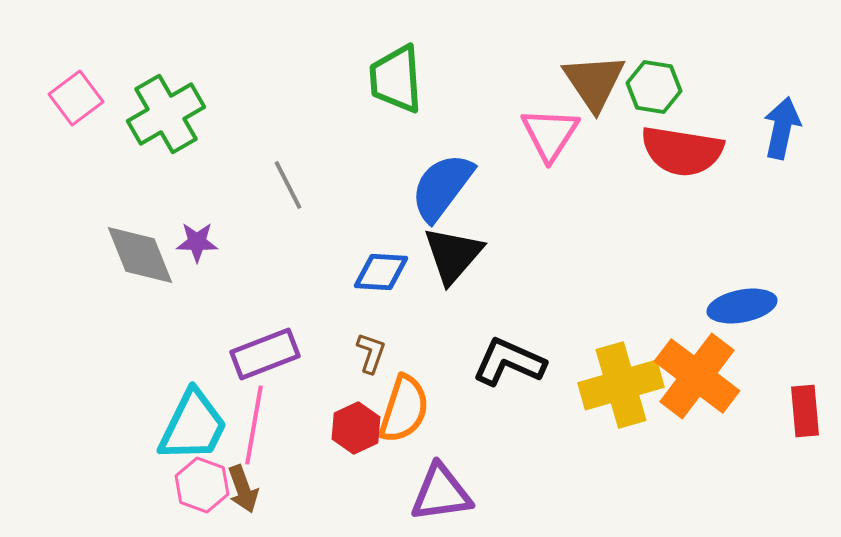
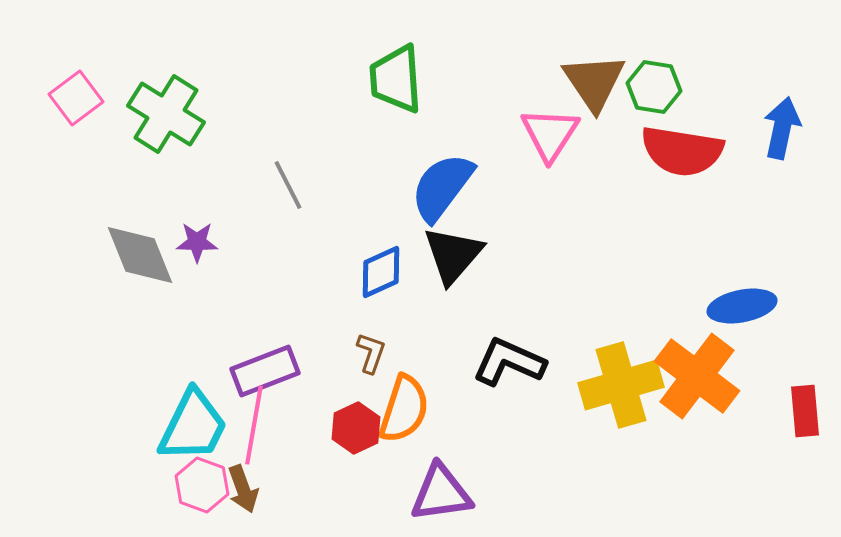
green cross: rotated 28 degrees counterclockwise
blue diamond: rotated 28 degrees counterclockwise
purple rectangle: moved 17 px down
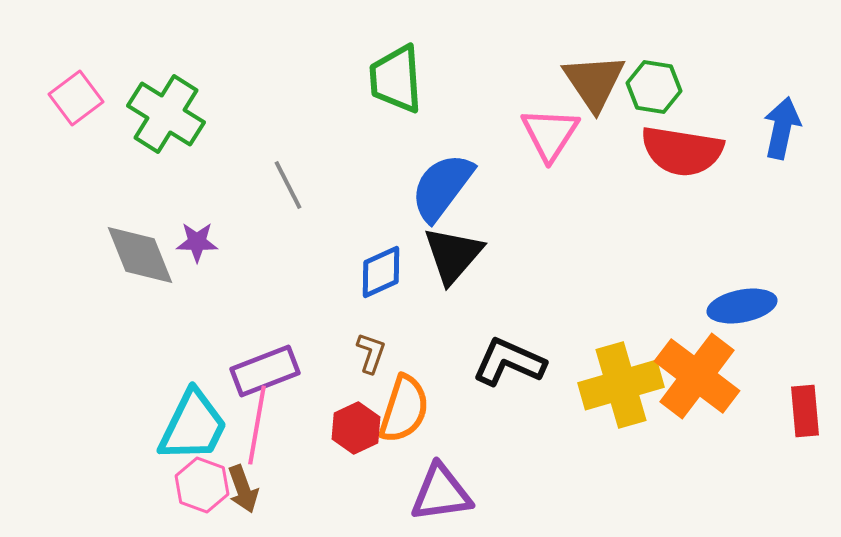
pink line: moved 3 px right
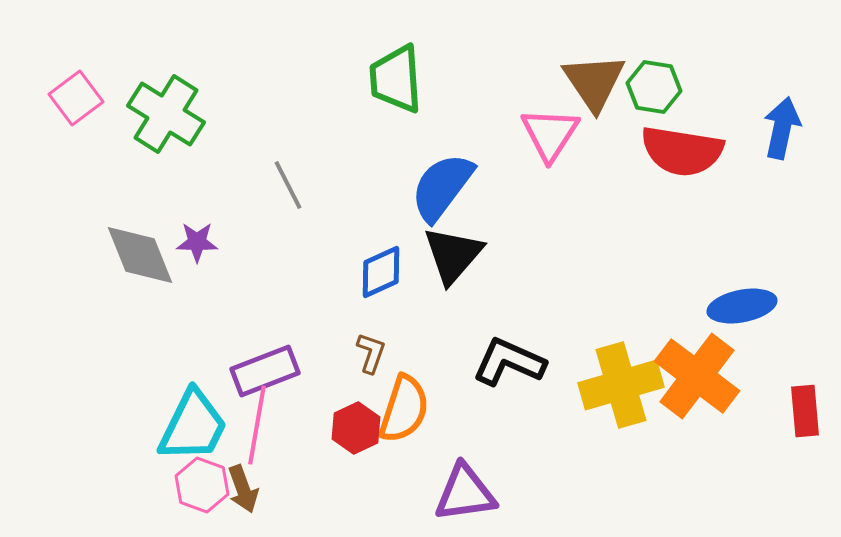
purple triangle: moved 24 px right
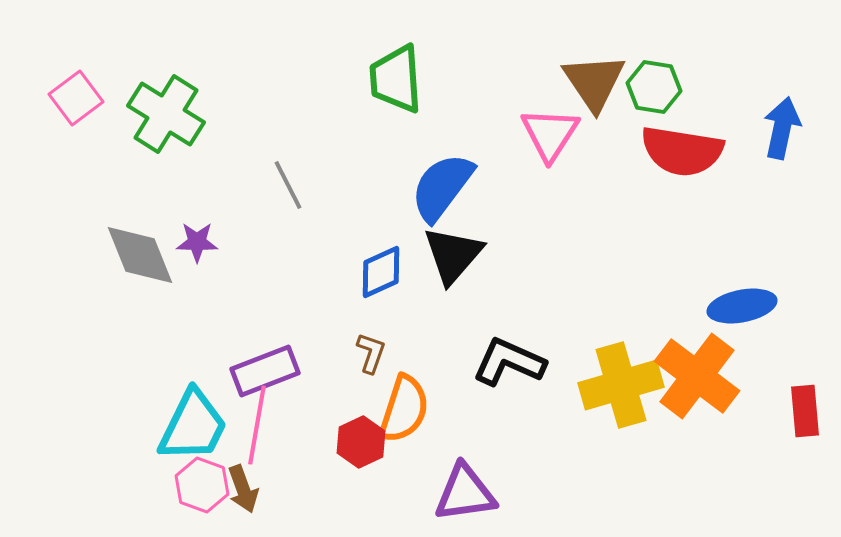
red hexagon: moved 5 px right, 14 px down
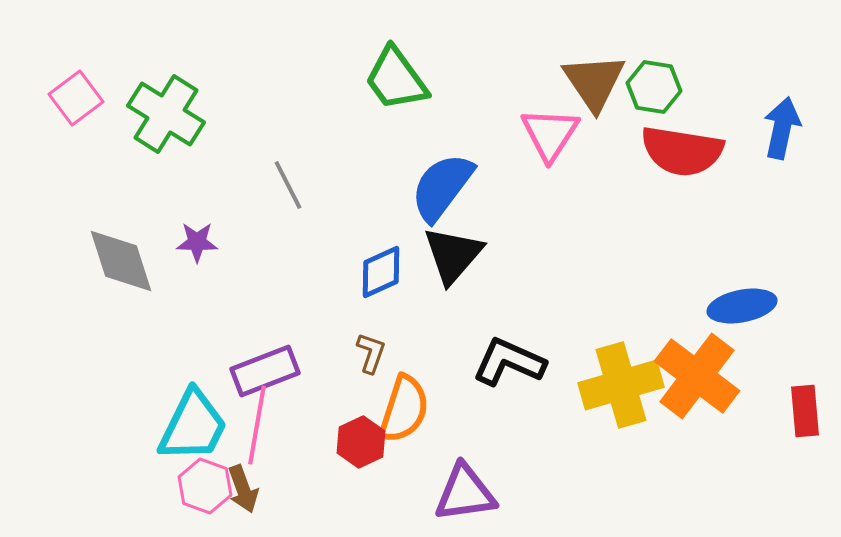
green trapezoid: rotated 32 degrees counterclockwise
gray diamond: moved 19 px left, 6 px down; rotated 4 degrees clockwise
pink hexagon: moved 3 px right, 1 px down
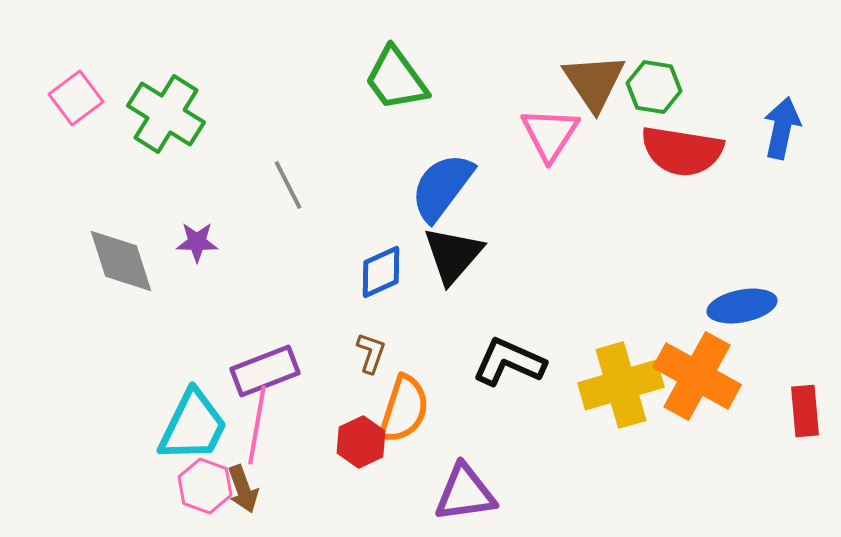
orange cross: rotated 8 degrees counterclockwise
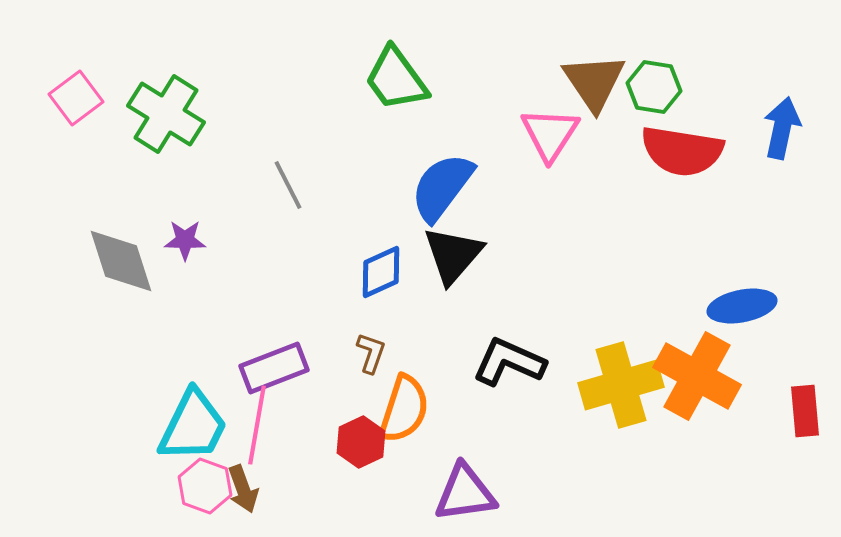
purple star: moved 12 px left, 2 px up
purple rectangle: moved 9 px right, 3 px up
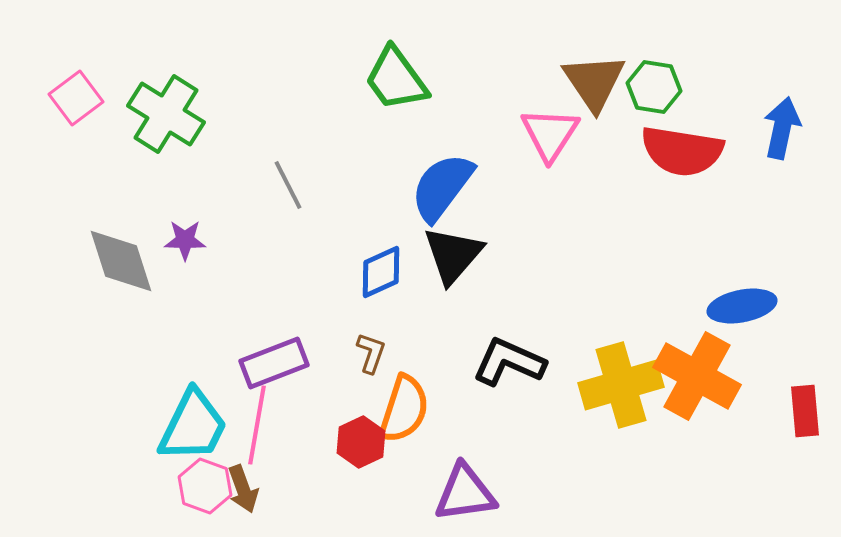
purple rectangle: moved 5 px up
